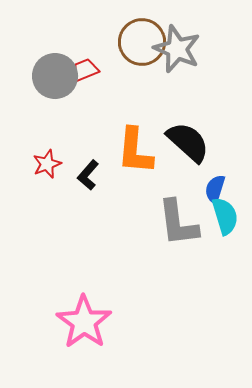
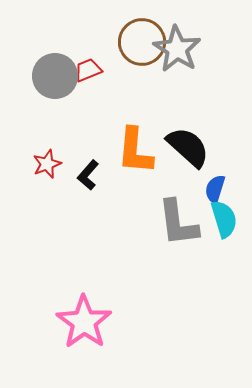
gray star: rotated 9 degrees clockwise
red trapezoid: moved 3 px right
black semicircle: moved 5 px down
cyan semicircle: moved 1 px left, 3 px down
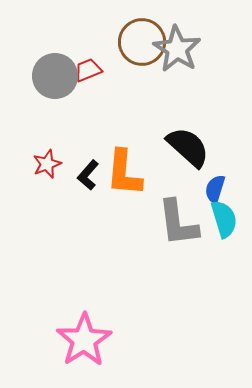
orange L-shape: moved 11 px left, 22 px down
pink star: moved 18 px down; rotated 4 degrees clockwise
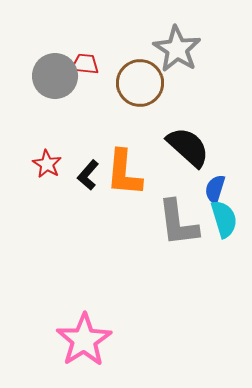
brown circle: moved 2 px left, 41 px down
red trapezoid: moved 3 px left, 6 px up; rotated 28 degrees clockwise
red star: rotated 20 degrees counterclockwise
